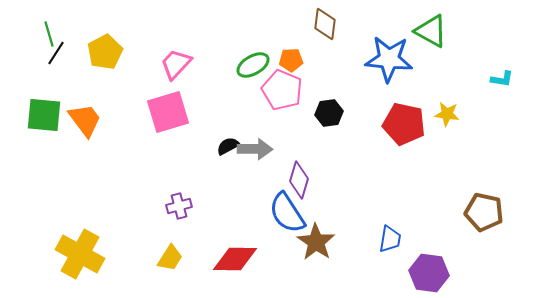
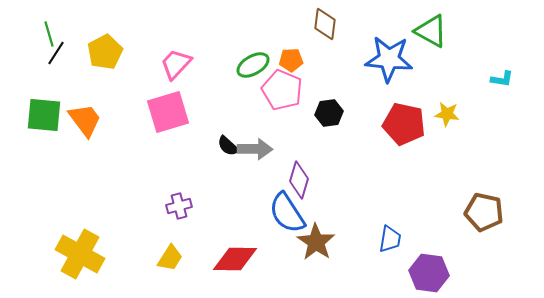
black semicircle: rotated 110 degrees counterclockwise
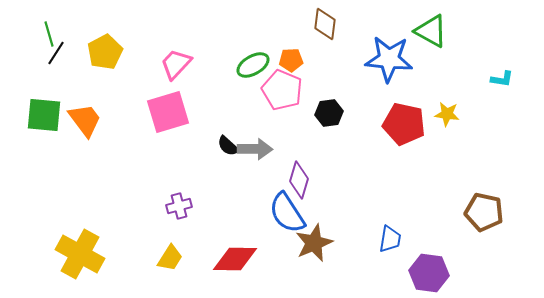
brown star: moved 2 px left, 1 px down; rotated 15 degrees clockwise
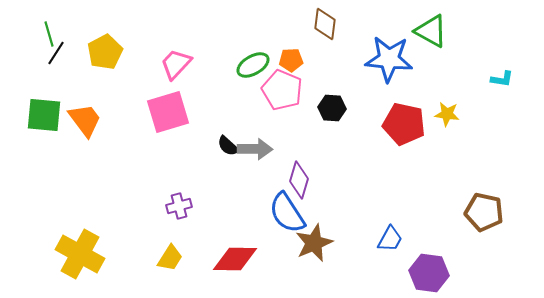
black hexagon: moved 3 px right, 5 px up; rotated 12 degrees clockwise
blue trapezoid: rotated 20 degrees clockwise
